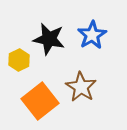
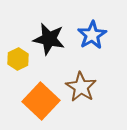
yellow hexagon: moved 1 px left, 1 px up
orange square: moved 1 px right; rotated 9 degrees counterclockwise
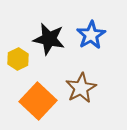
blue star: moved 1 px left
brown star: moved 1 px down; rotated 12 degrees clockwise
orange square: moved 3 px left
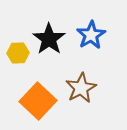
black star: rotated 24 degrees clockwise
yellow hexagon: moved 6 px up; rotated 25 degrees clockwise
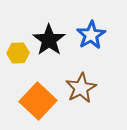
black star: moved 1 px down
